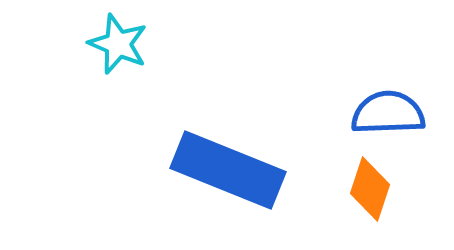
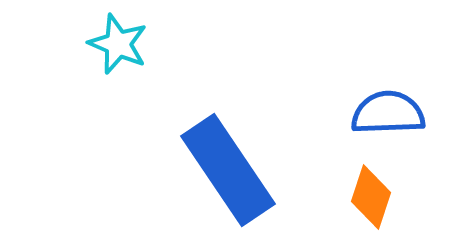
blue rectangle: rotated 34 degrees clockwise
orange diamond: moved 1 px right, 8 px down
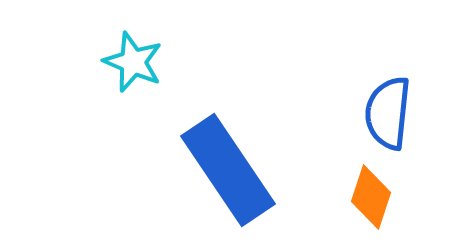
cyan star: moved 15 px right, 18 px down
blue semicircle: rotated 82 degrees counterclockwise
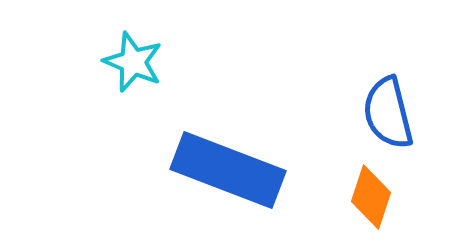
blue semicircle: rotated 20 degrees counterclockwise
blue rectangle: rotated 35 degrees counterclockwise
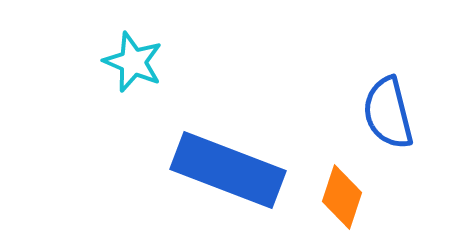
orange diamond: moved 29 px left
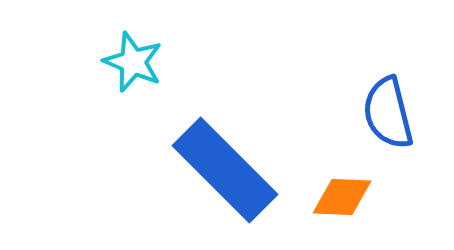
blue rectangle: moved 3 px left; rotated 24 degrees clockwise
orange diamond: rotated 74 degrees clockwise
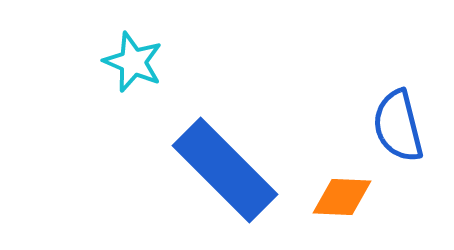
blue semicircle: moved 10 px right, 13 px down
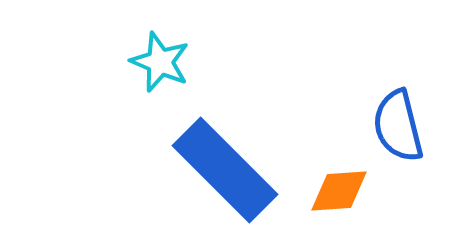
cyan star: moved 27 px right
orange diamond: moved 3 px left, 6 px up; rotated 6 degrees counterclockwise
